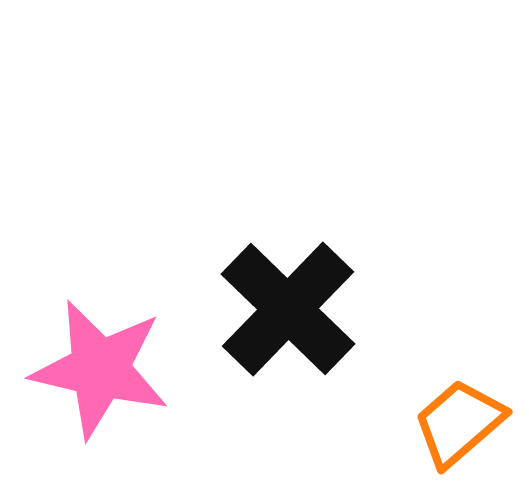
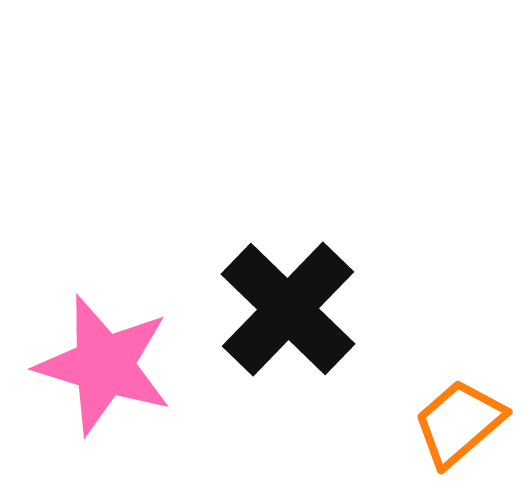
pink star: moved 4 px right, 4 px up; rotated 4 degrees clockwise
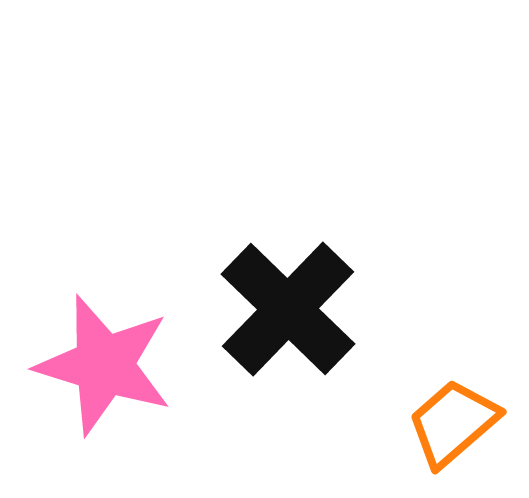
orange trapezoid: moved 6 px left
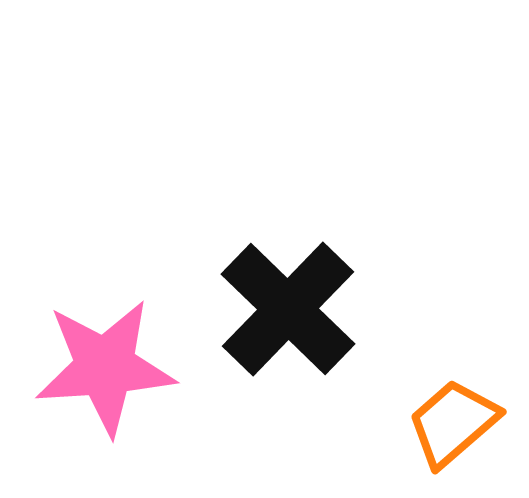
pink star: moved 1 px right, 2 px down; rotated 21 degrees counterclockwise
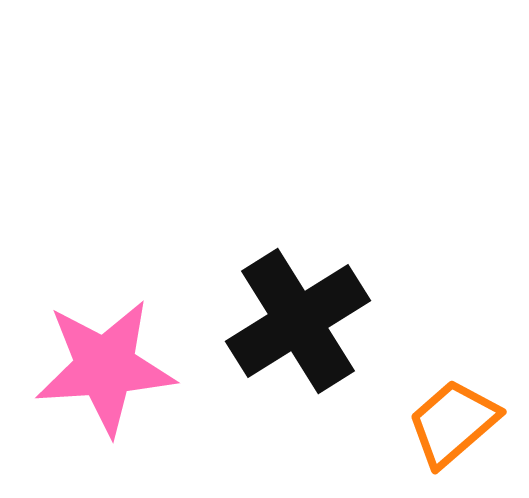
black cross: moved 10 px right, 12 px down; rotated 14 degrees clockwise
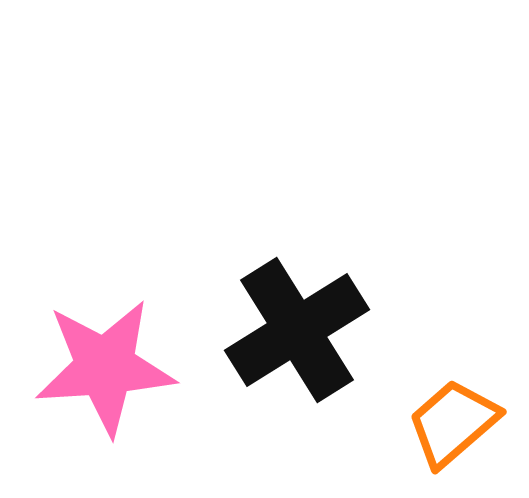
black cross: moved 1 px left, 9 px down
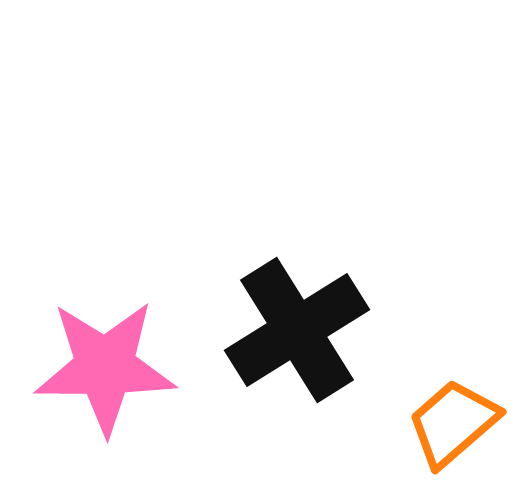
pink star: rotated 4 degrees clockwise
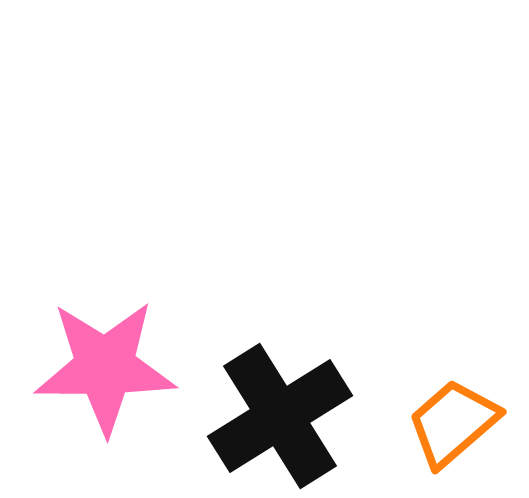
black cross: moved 17 px left, 86 px down
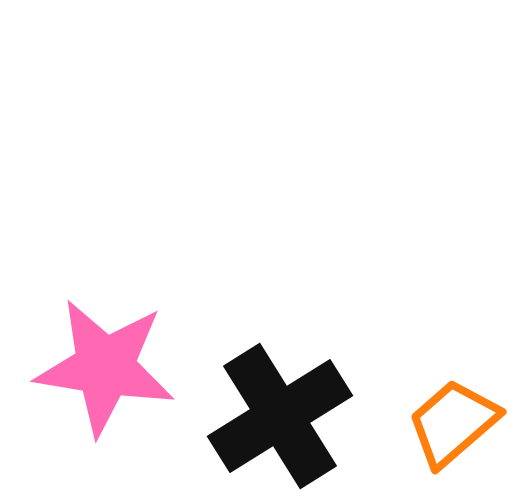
pink star: rotated 9 degrees clockwise
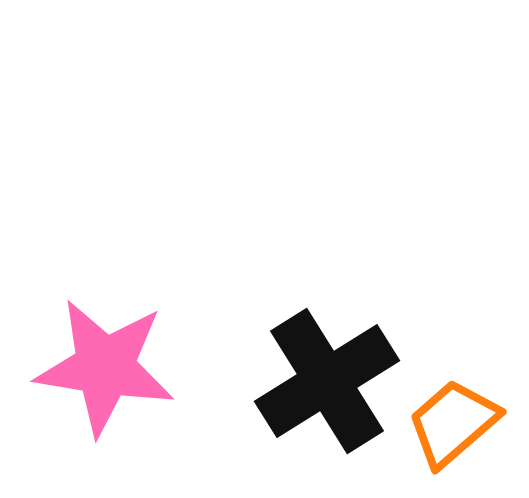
black cross: moved 47 px right, 35 px up
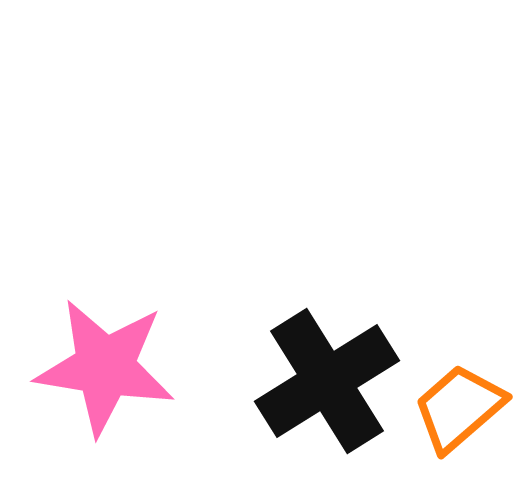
orange trapezoid: moved 6 px right, 15 px up
